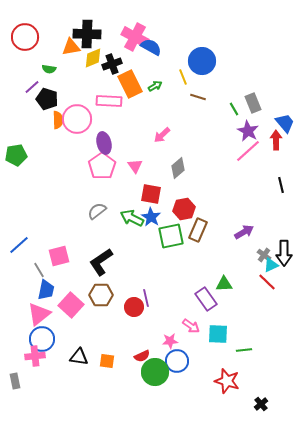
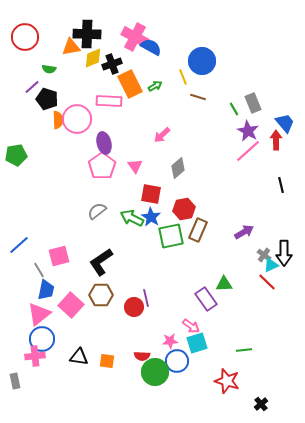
cyan square at (218, 334): moved 21 px left, 9 px down; rotated 20 degrees counterclockwise
red semicircle at (142, 356): rotated 28 degrees clockwise
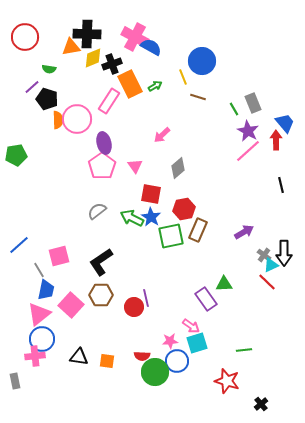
pink rectangle at (109, 101): rotated 60 degrees counterclockwise
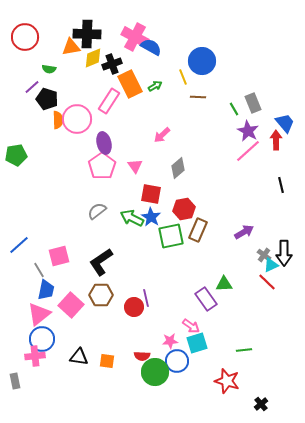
brown line at (198, 97): rotated 14 degrees counterclockwise
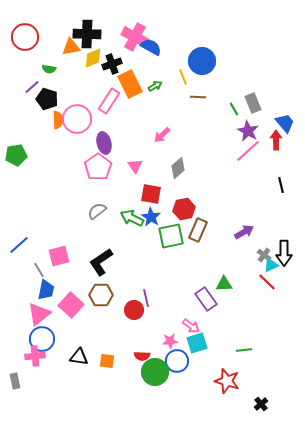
pink pentagon at (102, 166): moved 4 px left, 1 px down
red circle at (134, 307): moved 3 px down
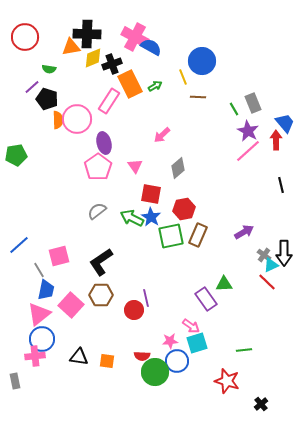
brown rectangle at (198, 230): moved 5 px down
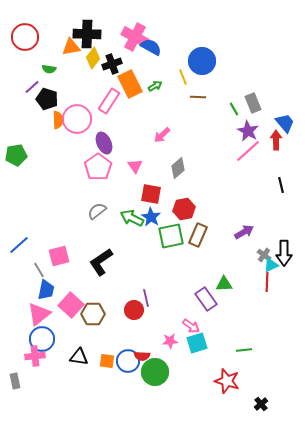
yellow diamond at (93, 58): rotated 30 degrees counterclockwise
purple ellipse at (104, 143): rotated 10 degrees counterclockwise
red line at (267, 282): rotated 48 degrees clockwise
brown hexagon at (101, 295): moved 8 px left, 19 px down
blue circle at (177, 361): moved 49 px left
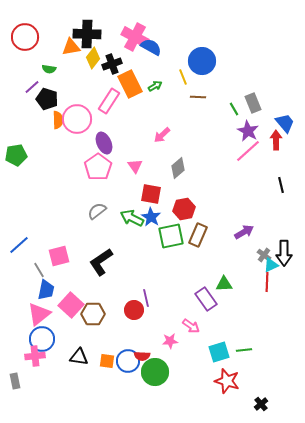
cyan square at (197, 343): moved 22 px right, 9 px down
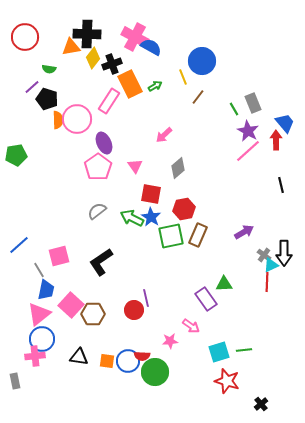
brown line at (198, 97): rotated 56 degrees counterclockwise
pink arrow at (162, 135): moved 2 px right
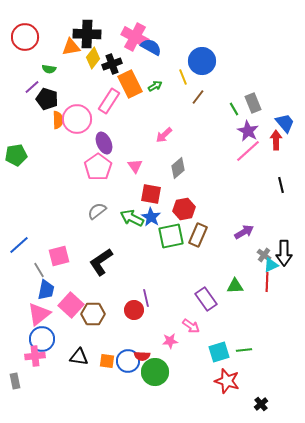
green triangle at (224, 284): moved 11 px right, 2 px down
